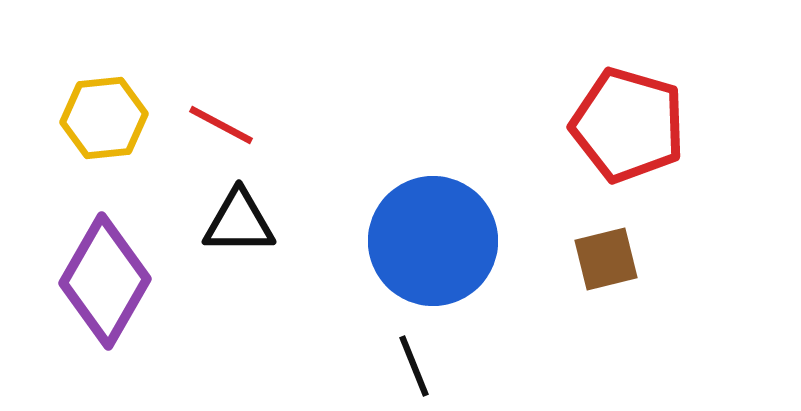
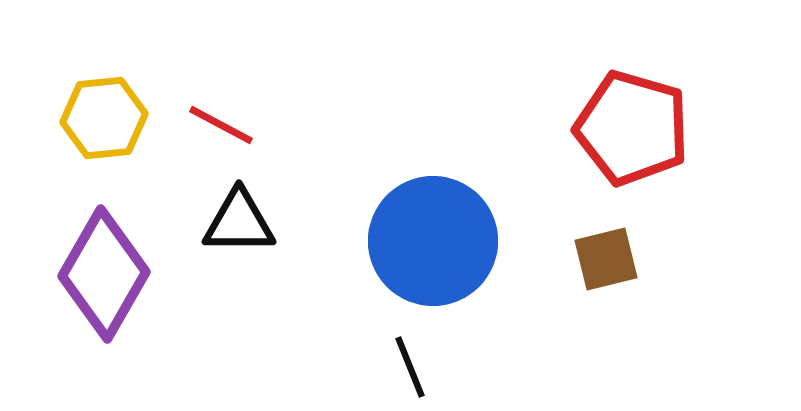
red pentagon: moved 4 px right, 3 px down
purple diamond: moved 1 px left, 7 px up
black line: moved 4 px left, 1 px down
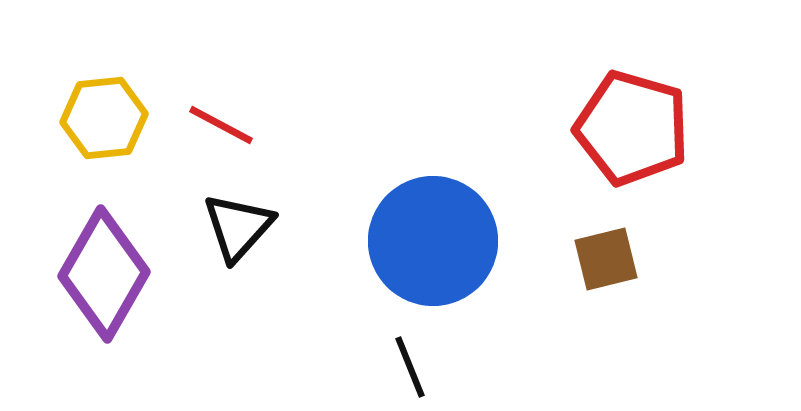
black triangle: moved 1 px left, 5 px down; rotated 48 degrees counterclockwise
